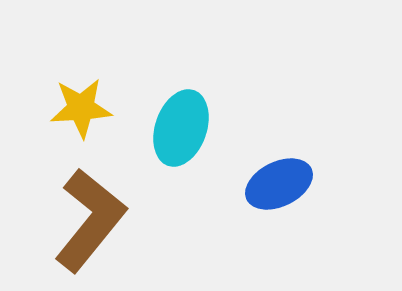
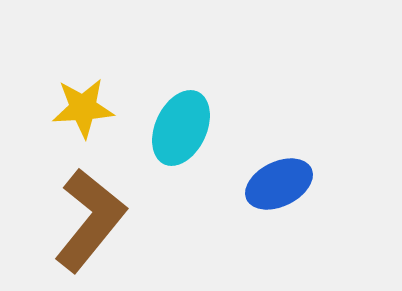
yellow star: moved 2 px right
cyan ellipse: rotated 6 degrees clockwise
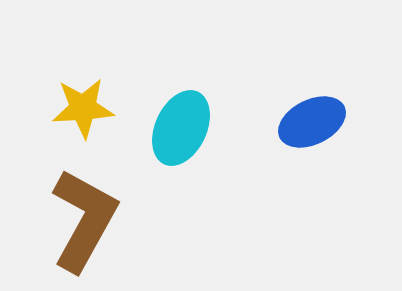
blue ellipse: moved 33 px right, 62 px up
brown L-shape: moved 6 px left; rotated 10 degrees counterclockwise
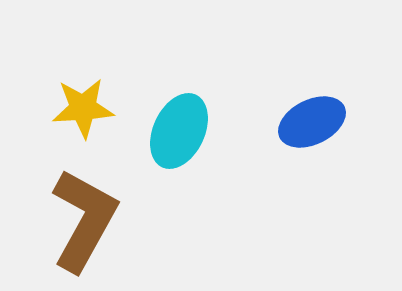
cyan ellipse: moved 2 px left, 3 px down
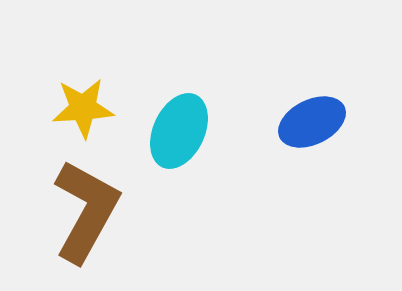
brown L-shape: moved 2 px right, 9 px up
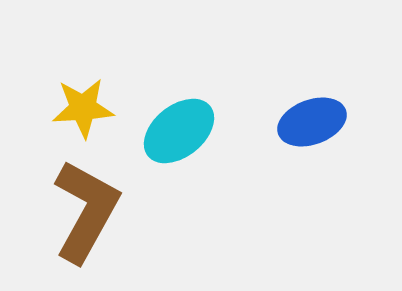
blue ellipse: rotated 6 degrees clockwise
cyan ellipse: rotated 26 degrees clockwise
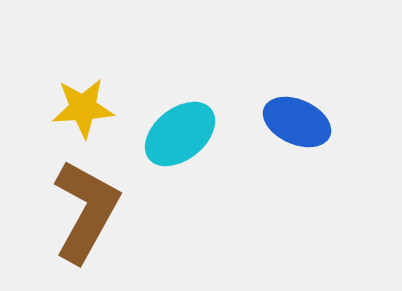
blue ellipse: moved 15 px left; rotated 44 degrees clockwise
cyan ellipse: moved 1 px right, 3 px down
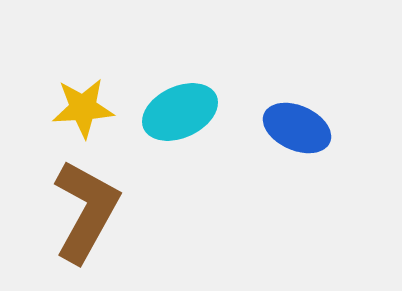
blue ellipse: moved 6 px down
cyan ellipse: moved 22 px up; rotated 14 degrees clockwise
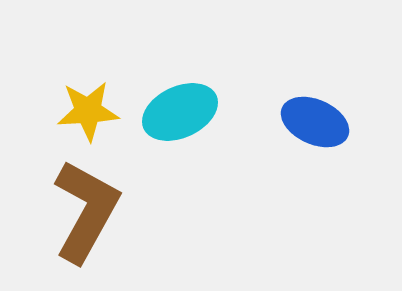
yellow star: moved 5 px right, 3 px down
blue ellipse: moved 18 px right, 6 px up
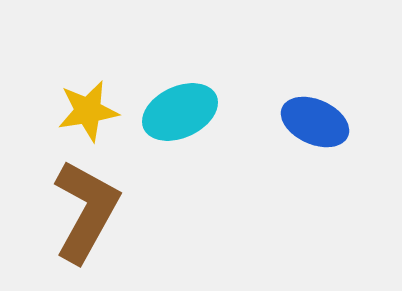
yellow star: rotated 6 degrees counterclockwise
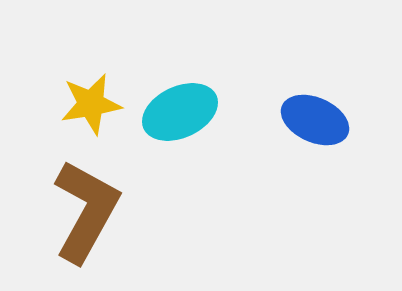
yellow star: moved 3 px right, 7 px up
blue ellipse: moved 2 px up
